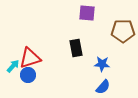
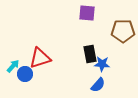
black rectangle: moved 14 px right, 6 px down
red triangle: moved 10 px right
blue circle: moved 3 px left, 1 px up
blue semicircle: moved 5 px left, 2 px up
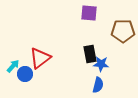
purple square: moved 2 px right
red triangle: rotated 20 degrees counterclockwise
blue star: moved 1 px left
blue semicircle: rotated 28 degrees counterclockwise
